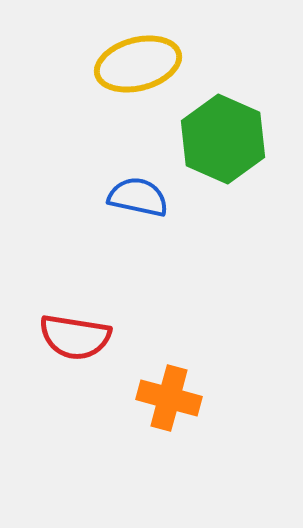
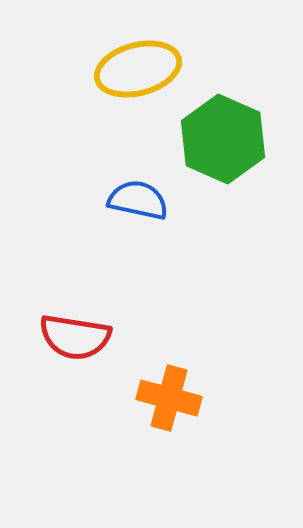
yellow ellipse: moved 5 px down
blue semicircle: moved 3 px down
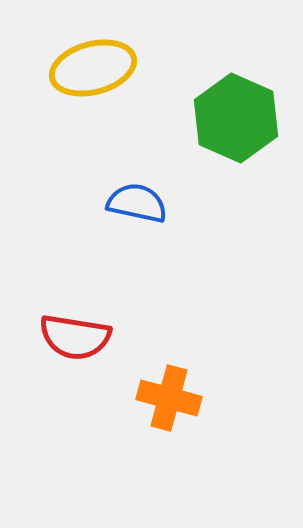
yellow ellipse: moved 45 px left, 1 px up
green hexagon: moved 13 px right, 21 px up
blue semicircle: moved 1 px left, 3 px down
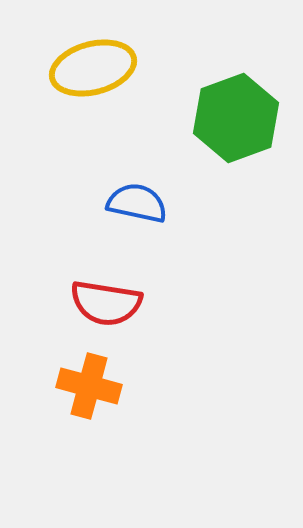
green hexagon: rotated 16 degrees clockwise
red semicircle: moved 31 px right, 34 px up
orange cross: moved 80 px left, 12 px up
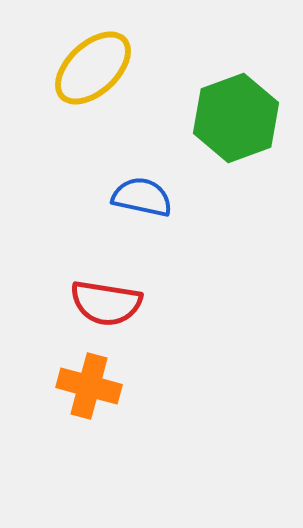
yellow ellipse: rotated 28 degrees counterclockwise
blue semicircle: moved 5 px right, 6 px up
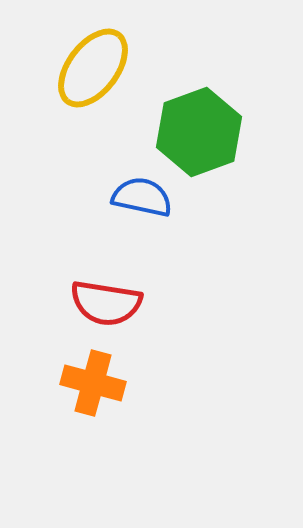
yellow ellipse: rotated 10 degrees counterclockwise
green hexagon: moved 37 px left, 14 px down
orange cross: moved 4 px right, 3 px up
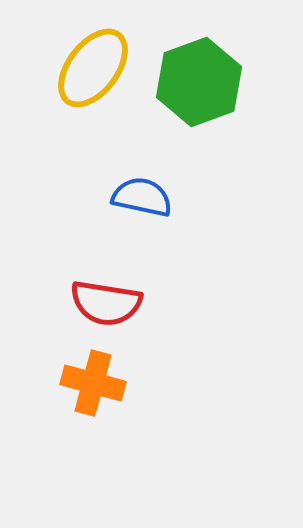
green hexagon: moved 50 px up
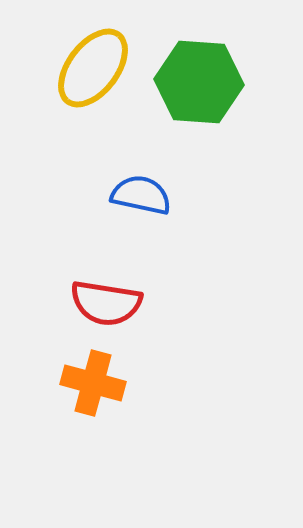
green hexagon: rotated 24 degrees clockwise
blue semicircle: moved 1 px left, 2 px up
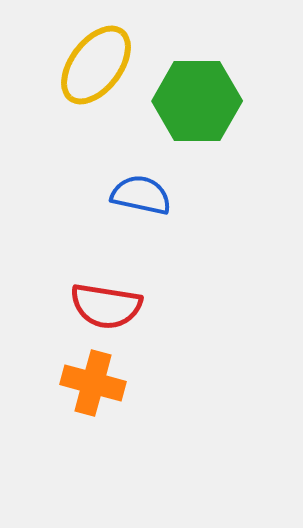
yellow ellipse: moved 3 px right, 3 px up
green hexagon: moved 2 px left, 19 px down; rotated 4 degrees counterclockwise
red semicircle: moved 3 px down
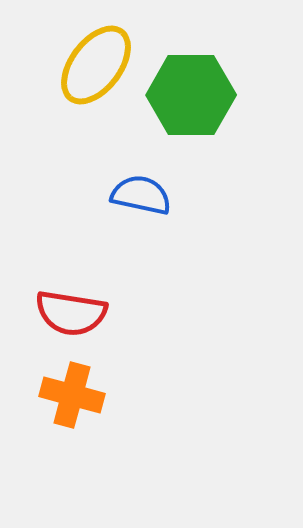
green hexagon: moved 6 px left, 6 px up
red semicircle: moved 35 px left, 7 px down
orange cross: moved 21 px left, 12 px down
